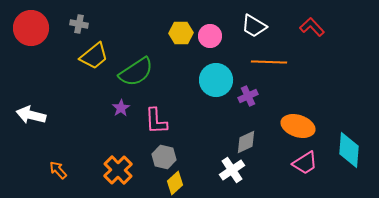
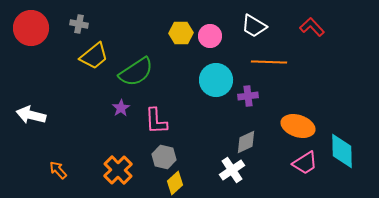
purple cross: rotated 18 degrees clockwise
cyan diamond: moved 7 px left, 1 px down; rotated 6 degrees counterclockwise
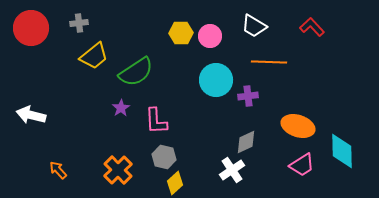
gray cross: moved 1 px up; rotated 18 degrees counterclockwise
pink trapezoid: moved 3 px left, 2 px down
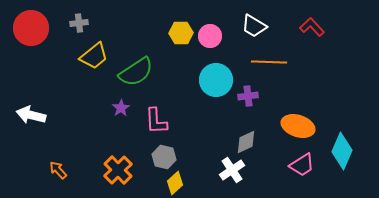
cyan diamond: rotated 24 degrees clockwise
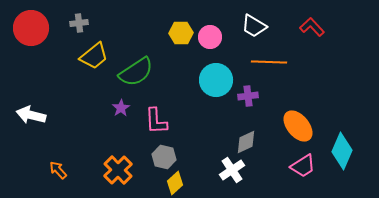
pink circle: moved 1 px down
orange ellipse: rotated 32 degrees clockwise
pink trapezoid: moved 1 px right, 1 px down
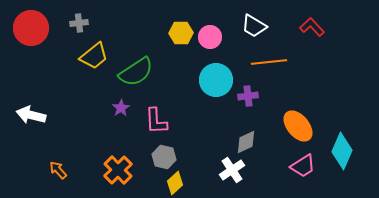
orange line: rotated 8 degrees counterclockwise
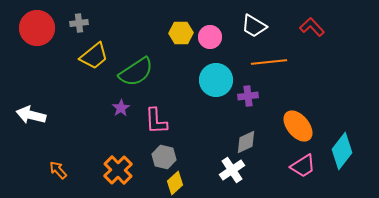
red circle: moved 6 px right
cyan diamond: rotated 15 degrees clockwise
